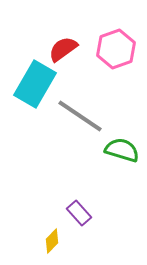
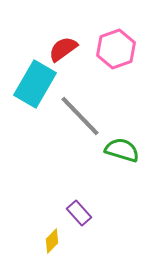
gray line: rotated 12 degrees clockwise
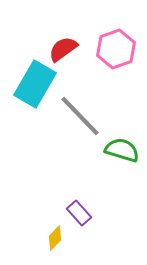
yellow diamond: moved 3 px right, 3 px up
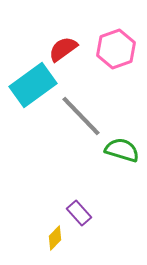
cyan rectangle: moved 2 px left, 1 px down; rotated 24 degrees clockwise
gray line: moved 1 px right
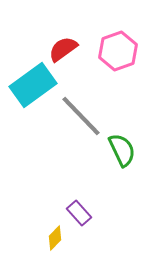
pink hexagon: moved 2 px right, 2 px down
green semicircle: rotated 48 degrees clockwise
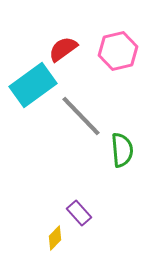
pink hexagon: rotated 6 degrees clockwise
green semicircle: rotated 20 degrees clockwise
